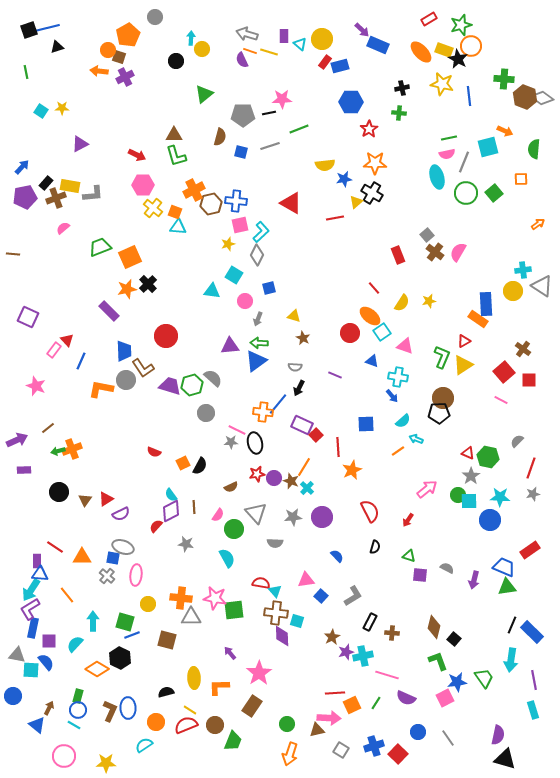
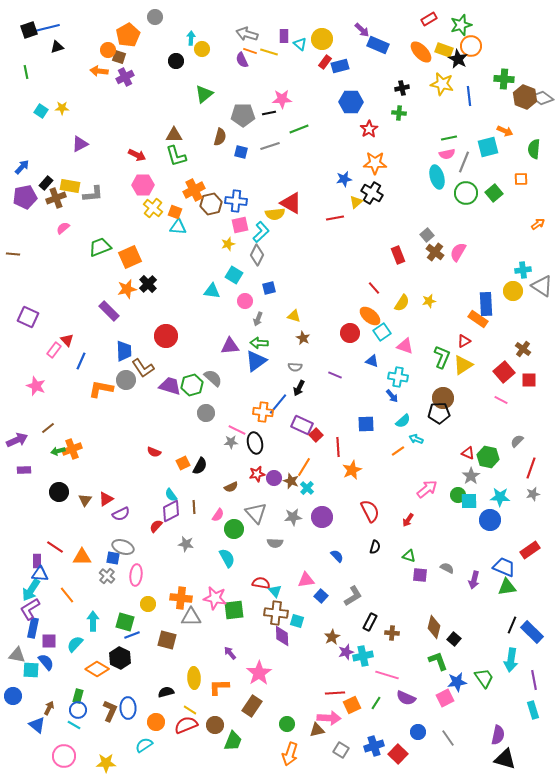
yellow semicircle at (325, 165): moved 50 px left, 49 px down
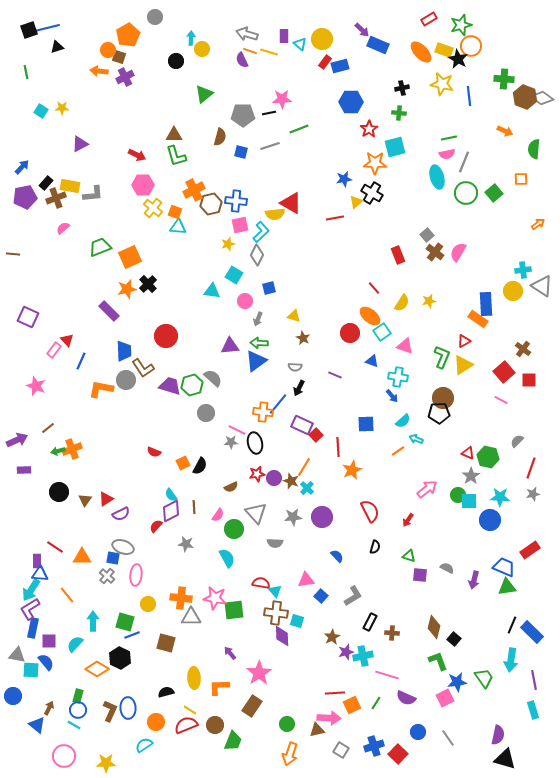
cyan square at (488, 147): moved 93 px left
brown square at (167, 640): moved 1 px left, 3 px down
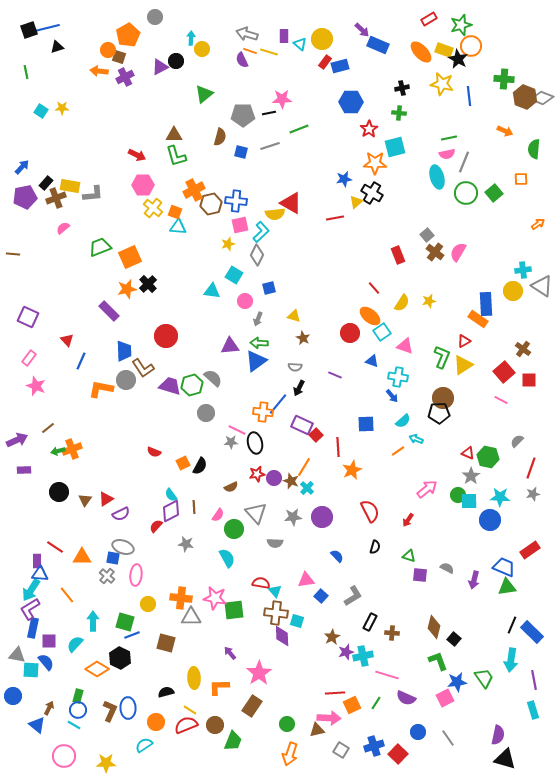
gray diamond at (542, 98): rotated 15 degrees counterclockwise
purple triangle at (80, 144): moved 80 px right, 77 px up
pink rectangle at (54, 350): moved 25 px left, 8 px down
